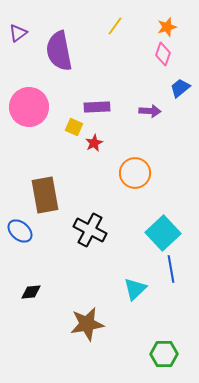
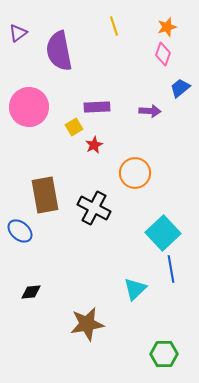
yellow line: moved 1 px left; rotated 54 degrees counterclockwise
yellow square: rotated 36 degrees clockwise
red star: moved 2 px down
black cross: moved 4 px right, 22 px up
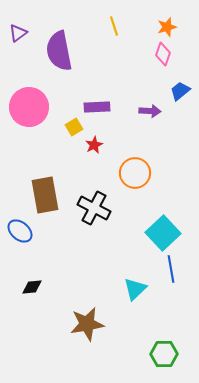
blue trapezoid: moved 3 px down
black diamond: moved 1 px right, 5 px up
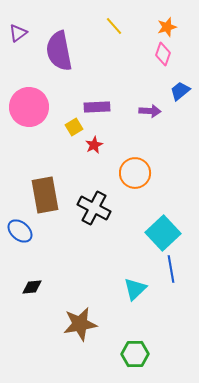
yellow line: rotated 24 degrees counterclockwise
brown star: moved 7 px left
green hexagon: moved 29 px left
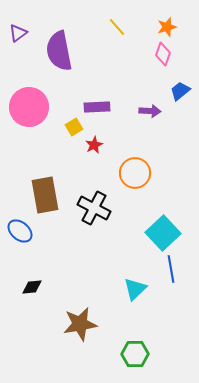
yellow line: moved 3 px right, 1 px down
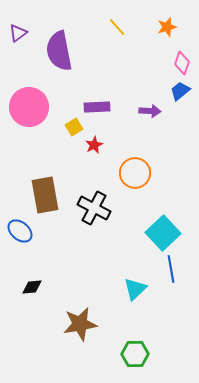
pink diamond: moved 19 px right, 9 px down
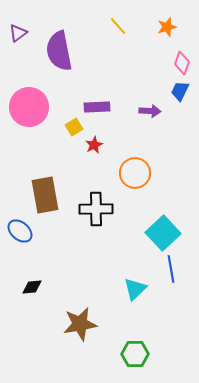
yellow line: moved 1 px right, 1 px up
blue trapezoid: rotated 25 degrees counterclockwise
black cross: moved 2 px right, 1 px down; rotated 28 degrees counterclockwise
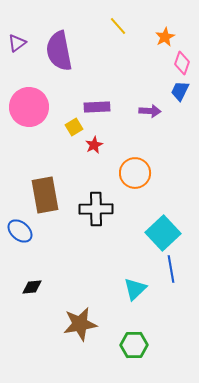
orange star: moved 2 px left, 10 px down; rotated 12 degrees counterclockwise
purple triangle: moved 1 px left, 10 px down
green hexagon: moved 1 px left, 9 px up
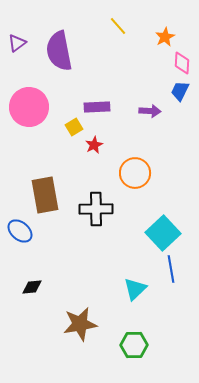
pink diamond: rotated 15 degrees counterclockwise
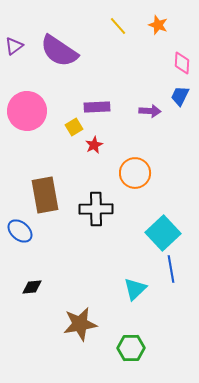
orange star: moved 7 px left, 12 px up; rotated 24 degrees counterclockwise
purple triangle: moved 3 px left, 3 px down
purple semicircle: rotated 45 degrees counterclockwise
blue trapezoid: moved 5 px down
pink circle: moved 2 px left, 4 px down
green hexagon: moved 3 px left, 3 px down
